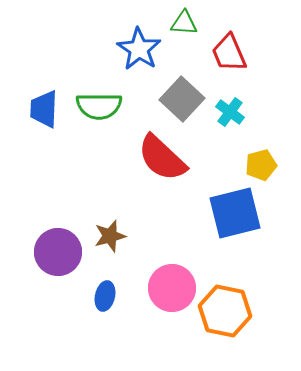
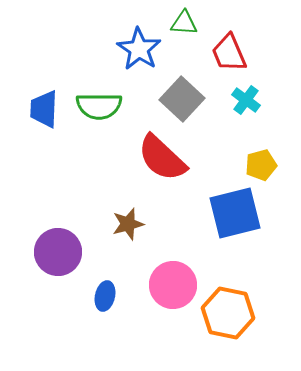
cyan cross: moved 16 px right, 12 px up
brown star: moved 18 px right, 12 px up
pink circle: moved 1 px right, 3 px up
orange hexagon: moved 3 px right, 2 px down
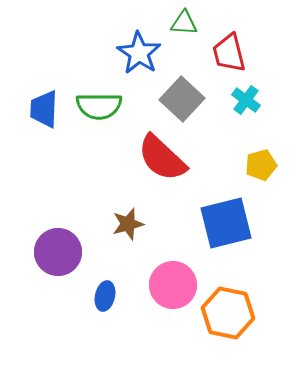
blue star: moved 4 px down
red trapezoid: rotated 9 degrees clockwise
blue square: moved 9 px left, 10 px down
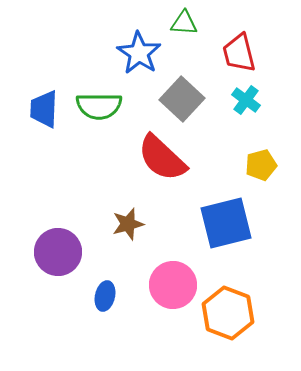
red trapezoid: moved 10 px right
orange hexagon: rotated 9 degrees clockwise
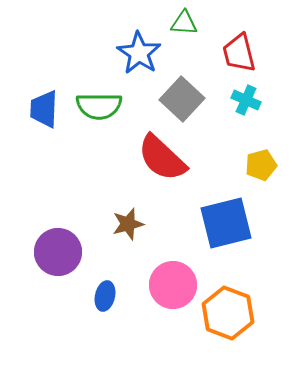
cyan cross: rotated 12 degrees counterclockwise
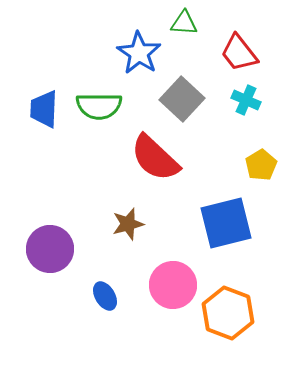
red trapezoid: rotated 24 degrees counterclockwise
red semicircle: moved 7 px left
yellow pentagon: rotated 16 degrees counterclockwise
purple circle: moved 8 px left, 3 px up
blue ellipse: rotated 44 degrees counterclockwise
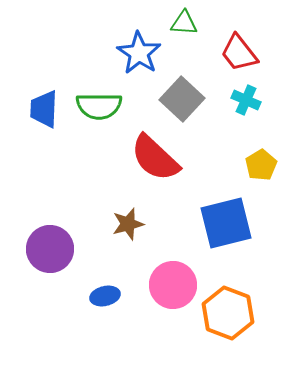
blue ellipse: rotated 72 degrees counterclockwise
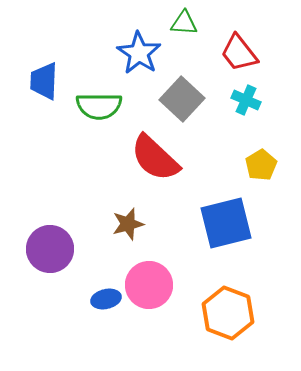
blue trapezoid: moved 28 px up
pink circle: moved 24 px left
blue ellipse: moved 1 px right, 3 px down
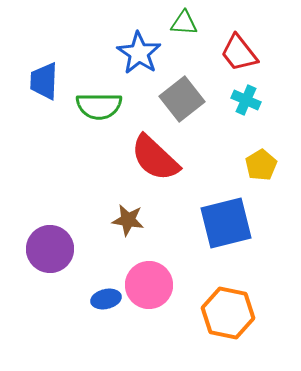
gray square: rotated 9 degrees clockwise
brown star: moved 4 px up; rotated 24 degrees clockwise
orange hexagon: rotated 9 degrees counterclockwise
